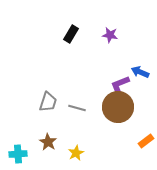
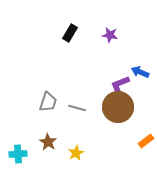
black rectangle: moved 1 px left, 1 px up
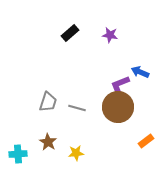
black rectangle: rotated 18 degrees clockwise
yellow star: rotated 21 degrees clockwise
